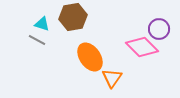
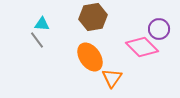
brown hexagon: moved 20 px right
cyan triangle: rotated 14 degrees counterclockwise
gray line: rotated 24 degrees clockwise
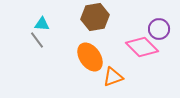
brown hexagon: moved 2 px right
orange triangle: moved 1 px right, 1 px up; rotated 35 degrees clockwise
